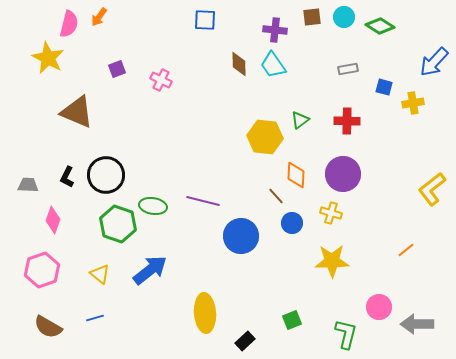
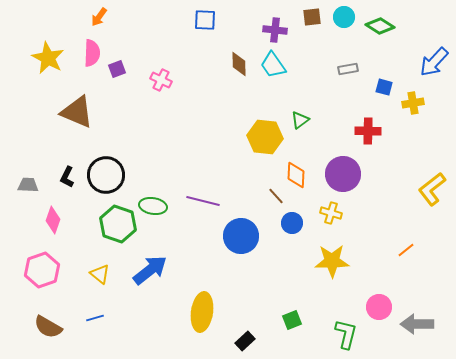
pink semicircle at (69, 24): moved 23 px right, 29 px down; rotated 12 degrees counterclockwise
red cross at (347, 121): moved 21 px right, 10 px down
yellow ellipse at (205, 313): moved 3 px left, 1 px up; rotated 12 degrees clockwise
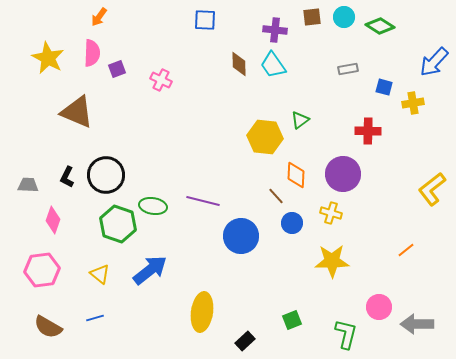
pink hexagon at (42, 270): rotated 12 degrees clockwise
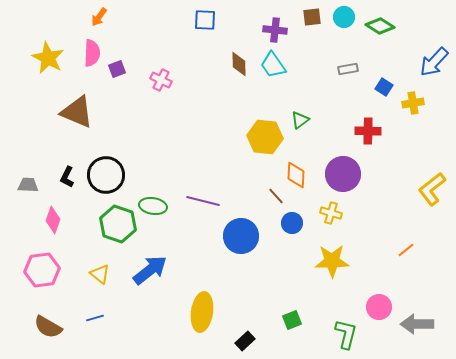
blue square at (384, 87): rotated 18 degrees clockwise
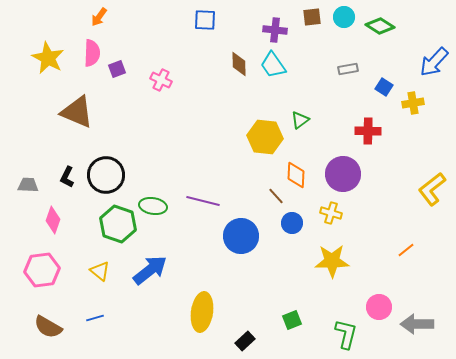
yellow triangle at (100, 274): moved 3 px up
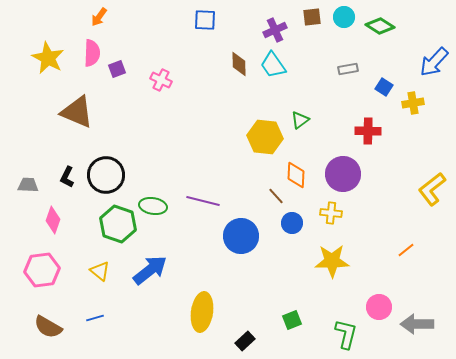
purple cross at (275, 30): rotated 30 degrees counterclockwise
yellow cross at (331, 213): rotated 10 degrees counterclockwise
